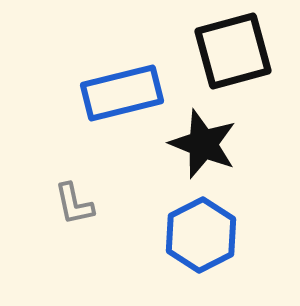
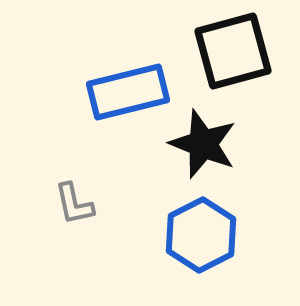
blue rectangle: moved 6 px right, 1 px up
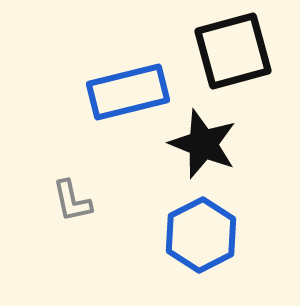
gray L-shape: moved 2 px left, 3 px up
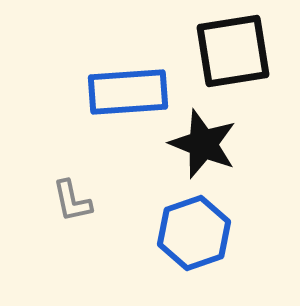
black square: rotated 6 degrees clockwise
blue rectangle: rotated 10 degrees clockwise
blue hexagon: moved 7 px left, 2 px up; rotated 8 degrees clockwise
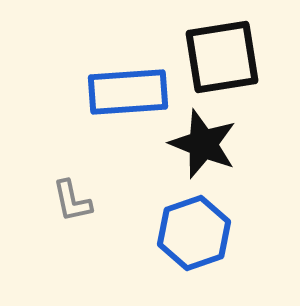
black square: moved 11 px left, 6 px down
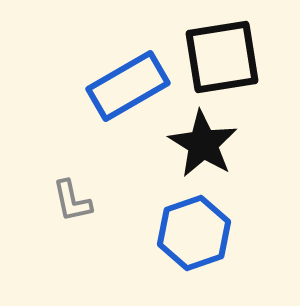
blue rectangle: moved 6 px up; rotated 26 degrees counterclockwise
black star: rotated 10 degrees clockwise
